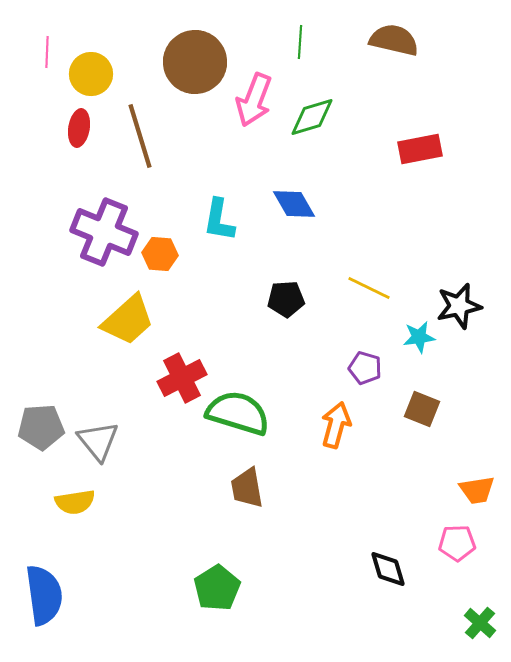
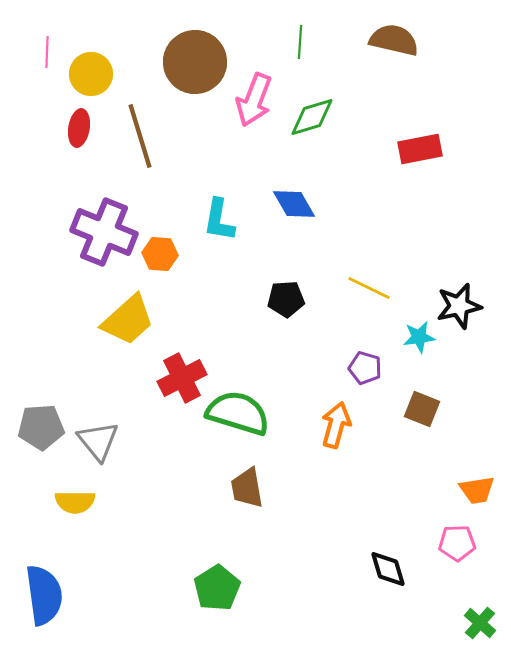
yellow semicircle: rotated 9 degrees clockwise
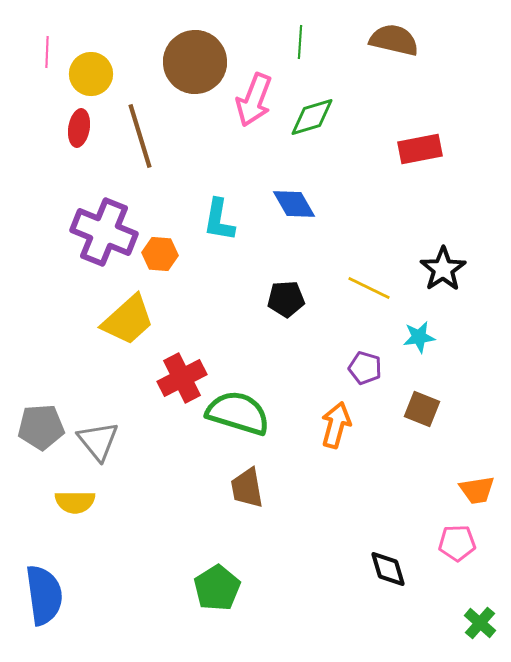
black star: moved 16 px left, 37 px up; rotated 21 degrees counterclockwise
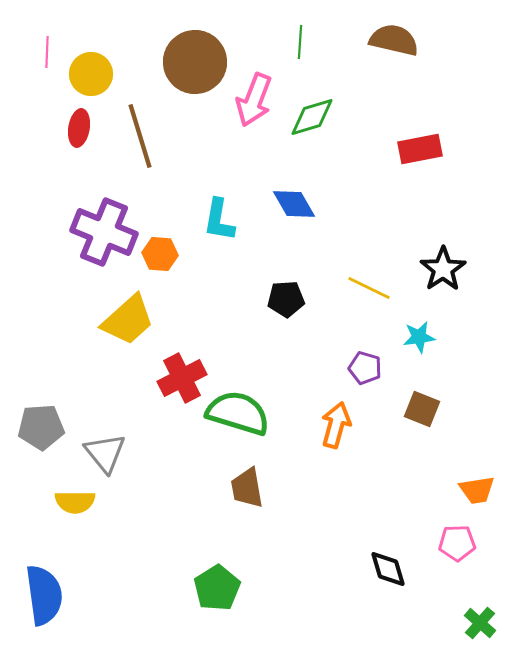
gray triangle: moved 7 px right, 12 px down
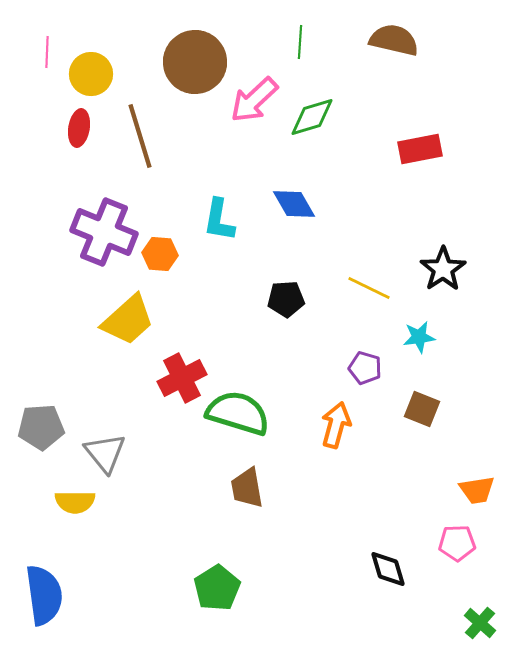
pink arrow: rotated 26 degrees clockwise
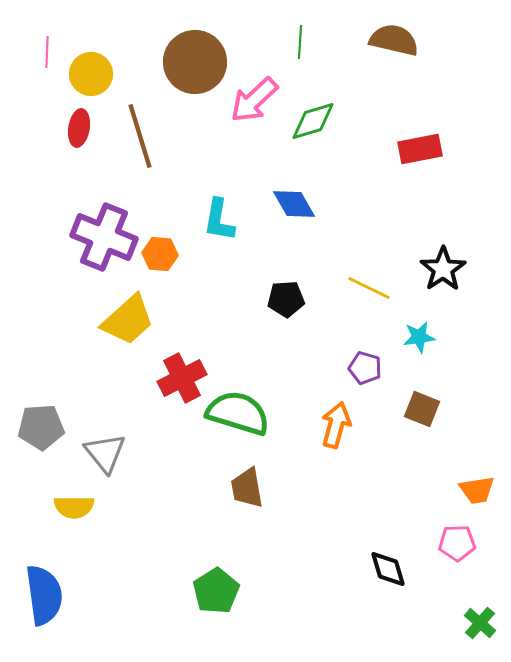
green diamond: moved 1 px right, 4 px down
purple cross: moved 5 px down
yellow semicircle: moved 1 px left, 5 px down
green pentagon: moved 1 px left, 3 px down
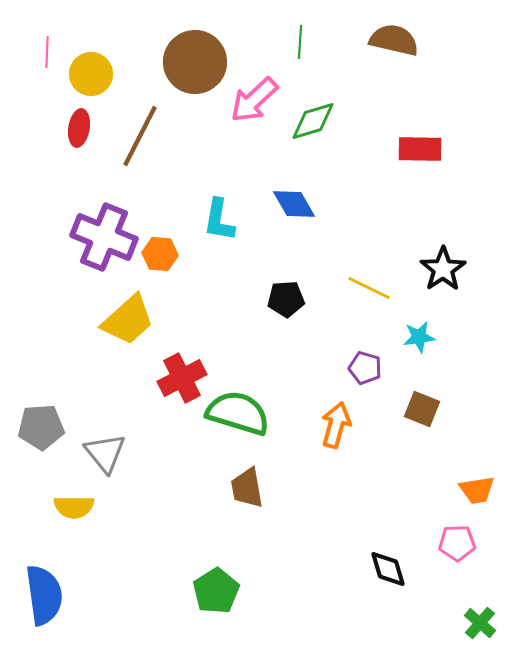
brown line: rotated 44 degrees clockwise
red rectangle: rotated 12 degrees clockwise
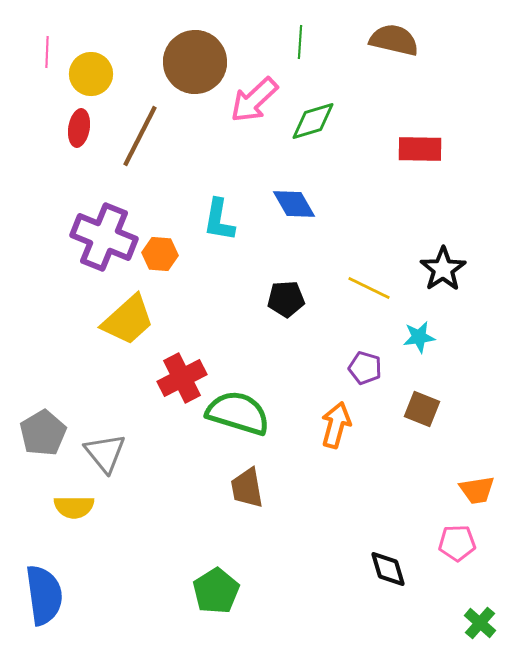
gray pentagon: moved 2 px right, 6 px down; rotated 27 degrees counterclockwise
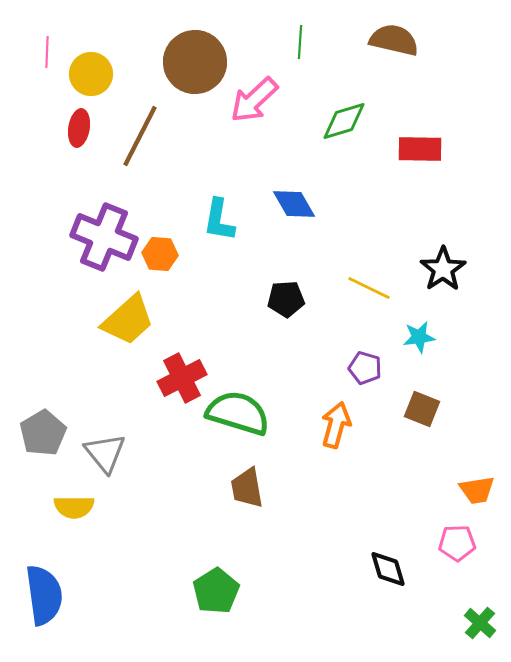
green diamond: moved 31 px right
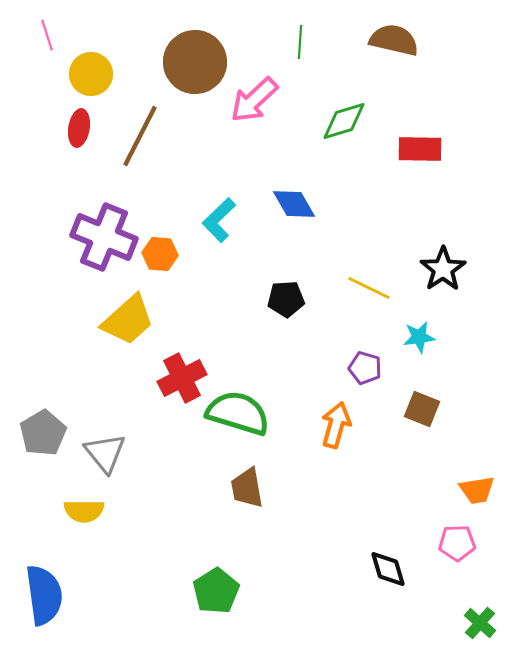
pink line: moved 17 px up; rotated 20 degrees counterclockwise
cyan L-shape: rotated 36 degrees clockwise
yellow semicircle: moved 10 px right, 4 px down
